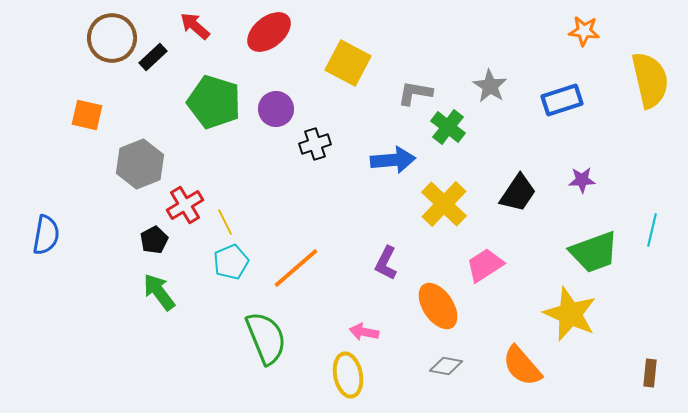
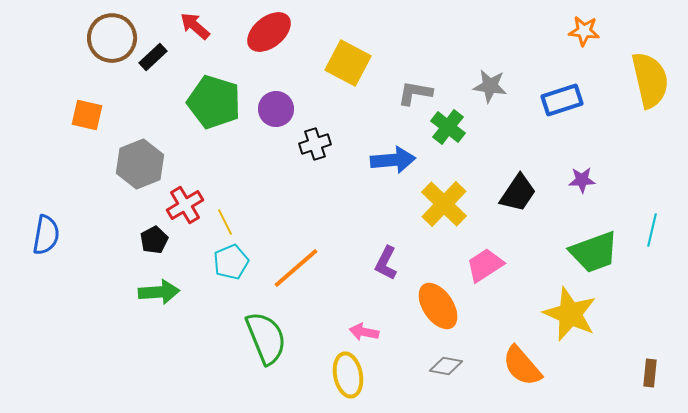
gray star: rotated 24 degrees counterclockwise
green arrow: rotated 123 degrees clockwise
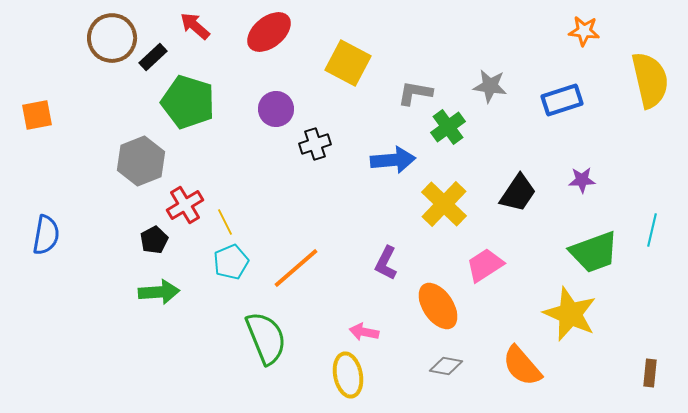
green pentagon: moved 26 px left
orange square: moved 50 px left; rotated 24 degrees counterclockwise
green cross: rotated 16 degrees clockwise
gray hexagon: moved 1 px right, 3 px up
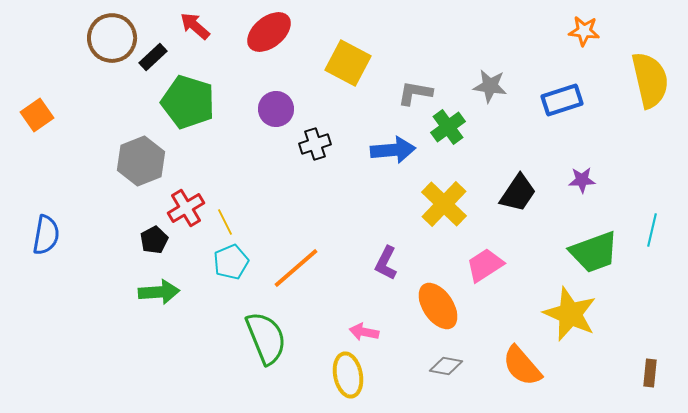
orange square: rotated 24 degrees counterclockwise
blue arrow: moved 10 px up
red cross: moved 1 px right, 3 px down
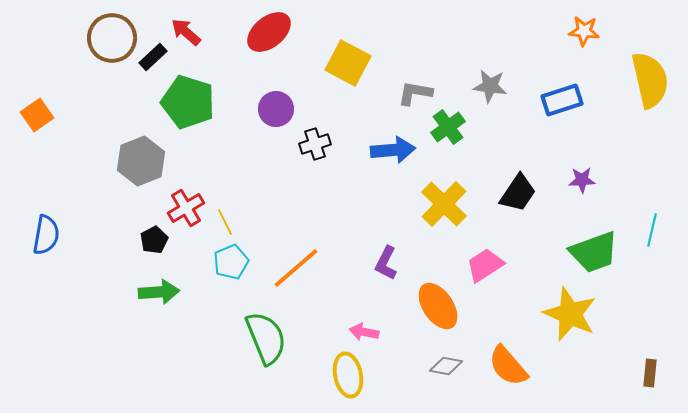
red arrow: moved 9 px left, 6 px down
orange semicircle: moved 14 px left
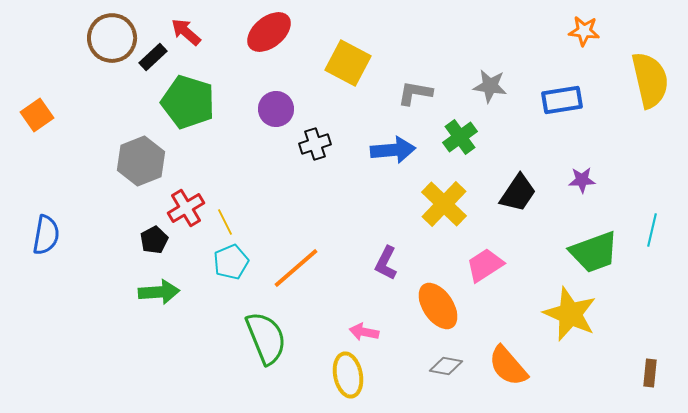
blue rectangle: rotated 9 degrees clockwise
green cross: moved 12 px right, 10 px down
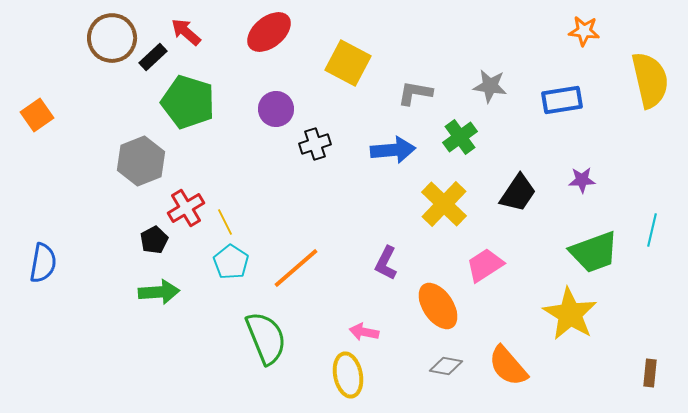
blue semicircle: moved 3 px left, 28 px down
cyan pentagon: rotated 16 degrees counterclockwise
yellow star: rotated 8 degrees clockwise
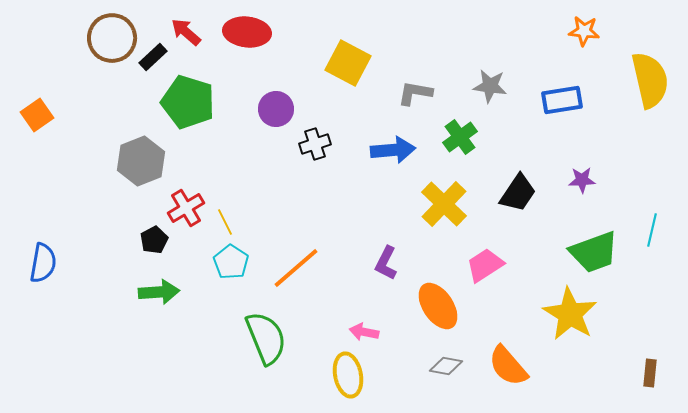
red ellipse: moved 22 px left; rotated 45 degrees clockwise
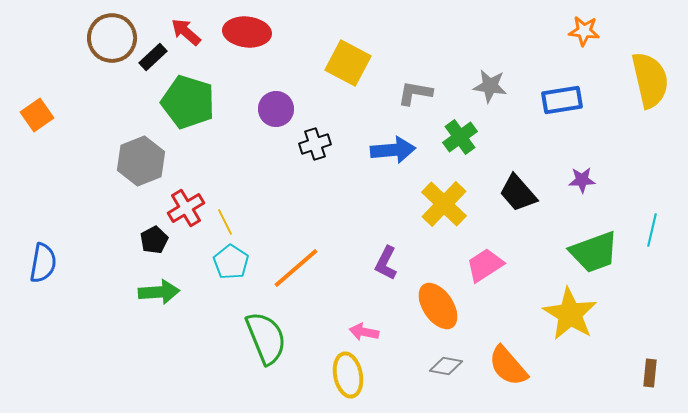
black trapezoid: rotated 105 degrees clockwise
